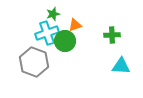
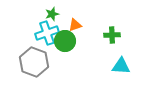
green star: moved 1 px left
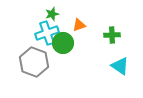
orange triangle: moved 4 px right
green circle: moved 2 px left, 2 px down
cyan triangle: moved 1 px left; rotated 30 degrees clockwise
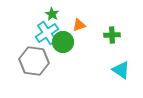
green star: rotated 24 degrees counterclockwise
cyan cross: rotated 15 degrees counterclockwise
green circle: moved 1 px up
gray hexagon: moved 1 px up; rotated 12 degrees counterclockwise
cyan triangle: moved 1 px right, 4 px down
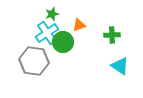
green star: rotated 24 degrees clockwise
cyan triangle: moved 1 px left, 4 px up
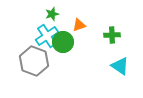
cyan cross: moved 3 px down
gray hexagon: rotated 12 degrees clockwise
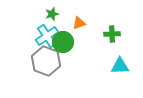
orange triangle: moved 2 px up
green cross: moved 1 px up
gray hexagon: moved 12 px right
cyan triangle: rotated 36 degrees counterclockwise
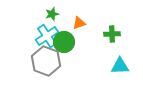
green circle: moved 1 px right
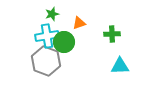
cyan cross: rotated 25 degrees clockwise
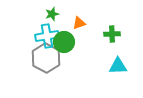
gray hexagon: moved 3 px up; rotated 8 degrees clockwise
cyan triangle: moved 2 px left
